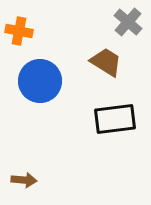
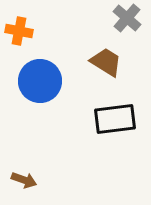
gray cross: moved 1 px left, 4 px up
brown arrow: rotated 15 degrees clockwise
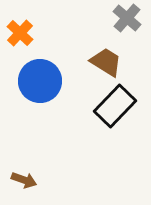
orange cross: moved 1 px right, 2 px down; rotated 32 degrees clockwise
black rectangle: moved 13 px up; rotated 39 degrees counterclockwise
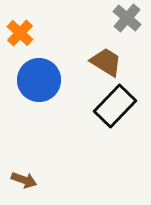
blue circle: moved 1 px left, 1 px up
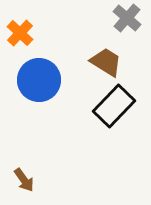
black rectangle: moved 1 px left
brown arrow: rotated 35 degrees clockwise
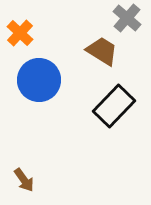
brown trapezoid: moved 4 px left, 11 px up
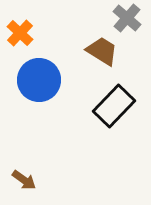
brown arrow: rotated 20 degrees counterclockwise
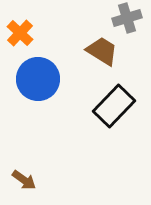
gray cross: rotated 32 degrees clockwise
blue circle: moved 1 px left, 1 px up
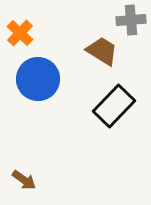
gray cross: moved 4 px right, 2 px down; rotated 12 degrees clockwise
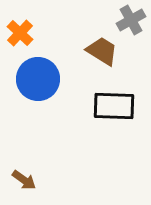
gray cross: rotated 24 degrees counterclockwise
black rectangle: rotated 48 degrees clockwise
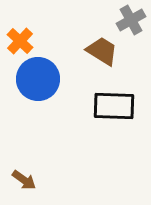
orange cross: moved 8 px down
